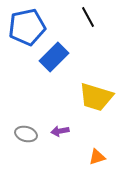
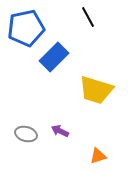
blue pentagon: moved 1 px left, 1 px down
yellow trapezoid: moved 7 px up
purple arrow: rotated 36 degrees clockwise
orange triangle: moved 1 px right, 1 px up
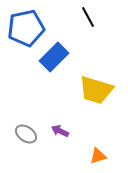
gray ellipse: rotated 20 degrees clockwise
